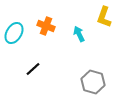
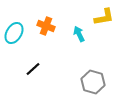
yellow L-shape: rotated 120 degrees counterclockwise
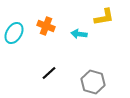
cyan arrow: rotated 56 degrees counterclockwise
black line: moved 16 px right, 4 px down
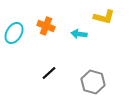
yellow L-shape: rotated 25 degrees clockwise
